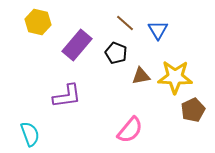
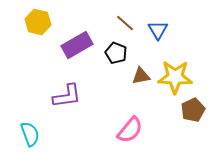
purple rectangle: rotated 20 degrees clockwise
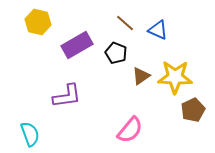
blue triangle: rotated 35 degrees counterclockwise
brown triangle: rotated 24 degrees counterclockwise
